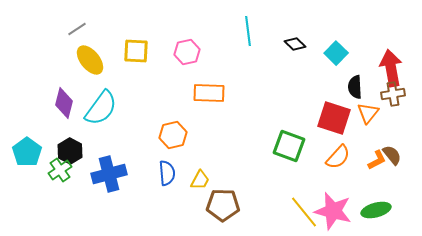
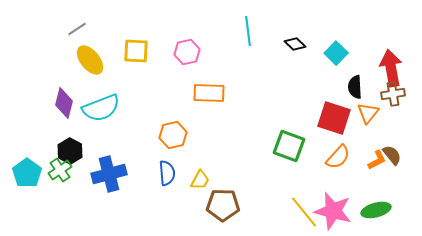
cyan semicircle: rotated 33 degrees clockwise
cyan pentagon: moved 21 px down
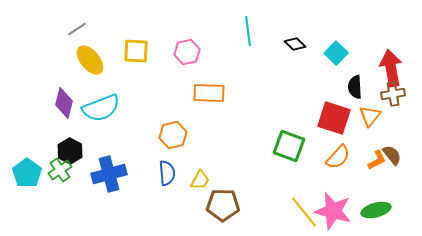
orange triangle: moved 2 px right, 3 px down
